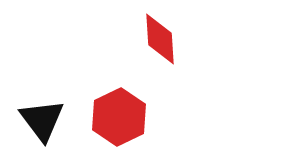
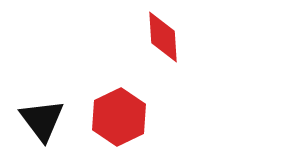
red diamond: moved 3 px right, 2 px up
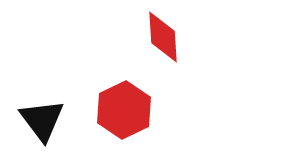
red hexagon: moved 5 px right, 7 px up
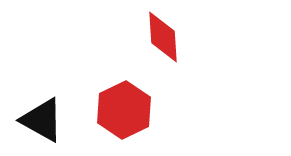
black triangle: rotated 24 degrees counterclockwise
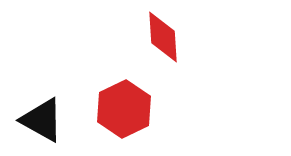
red hexagon: moved 1 px up
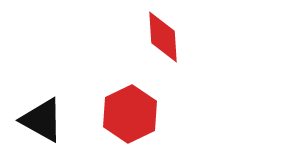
red hexagon: moved 6 px right, 5 px down
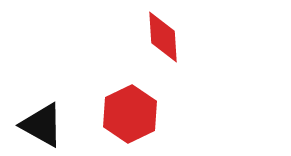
black triangle: moved 5 px down
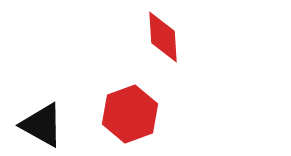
red hexagon: rotated 6 degrees clockwise
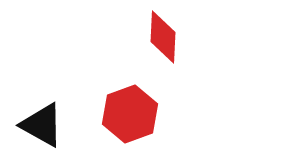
red diamond: rotated 6 degrees clockwise
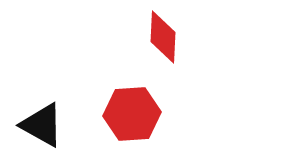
red hexagon: moved 2 px right; rotated 16 degrees clockwise
